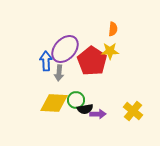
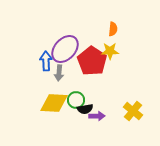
purple arrow: moved 1 px left, 2 px down
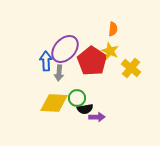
yellow star: rotated 24 degrees clockwise
green circle: moved 1 px right, 2 px up
yellow cross: moved 2 px left, 43 px up
purple arrow: moved 1 px down
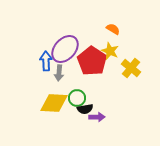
orange semicircle: rotated 64 degrees counterclockwise
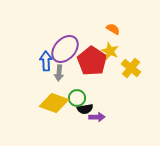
yellow diamond: rotated 16 degrees clockwise
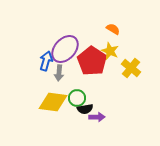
blue arrow: rotated 18 degrees clockwise
yellow diamond: moved 1 px left, 1 px up; rotated 12 degrees counterclockwise
